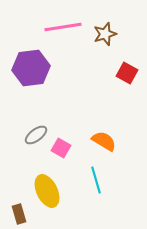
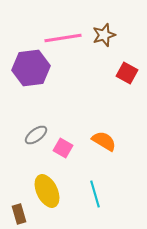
pink line: moved 11 px down
brown star: moved 1 px left, 1 px down
pink square: moved 2 px right
cyan line: moved 1 px left, 14 px down
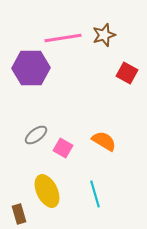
purple hexagon: rotated 6 degrees clockwise
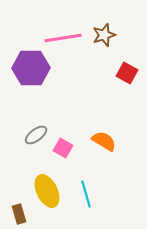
cyan line: moved 9 px left
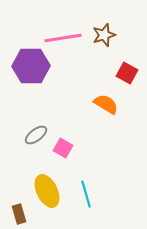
purple hexagon: moved 2 px up
orange semicircle: moved 2 px right, 37 px up
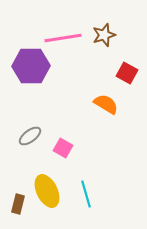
gray ellipse: moved 6 px left, 1 px down
brown rectangle: moved 1 px left, 10 px up; rotated 30 degrees clockwise
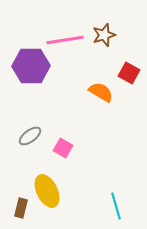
pink line: moved 2 px right, 2 px down
red square: moved 2 px right
orange semicircle: moved 5 px left, 12 px up
cyan line: moved 30 px right, 12 px down
brown rectangle: moved 3 px right, 4 px down
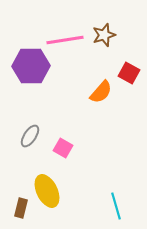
orange semicircle: rotated 100 degrees clockwise
gray ellipse: rotated 20 degrees counterclockwise
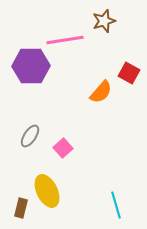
brown star: moved 14 px up
pink square: rotated 18 degrees clockwise
cyan line: moved 1 px up
